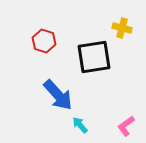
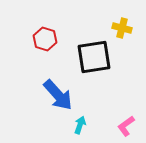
red hexagon: moved 1 px right, 2 px up
cyan arrow: rotated 60 degrees clockwise
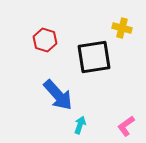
red hexagon: moved 1 px down
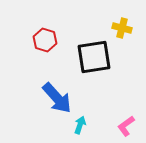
blue arrow: moved 1 px left, 3 px down
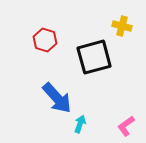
yellow cross: moved 2 px up
black square: rotated 6 degrees counterclockwise
cyan arrow: moved 1 px up
